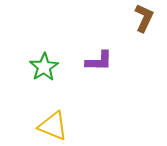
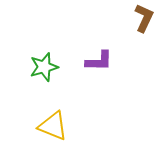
green star: rotated 16 degrees clockwise
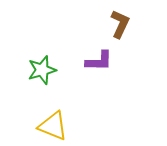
brown L-shape: moved 24 px left, 6 px down
green star: moved 2 px left, 3 px down
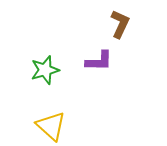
green star: moved 3 px right
yellow triangle: moved 2 px left; rotated 20 degrees clockwise
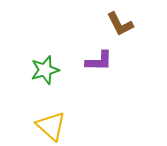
brown L-shape: rotated 128 degrees clockwise
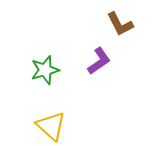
purple L-shape: rotated 36 degrees counterclockwise
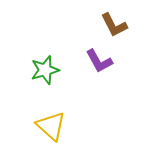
brown L-shape: moved 6 px left, 1 px down
purple L-shape: rotated 96 degrees clockwise
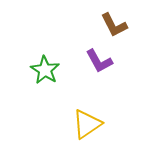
green star: rotated 24 degrees counterclockwise
yellow triangle: moved 36 px right, 2 px up; rotated 44 degrees clockwise
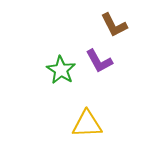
green star: moved 16 px right
yellow triangle: rotated 32 degrees clockwise
